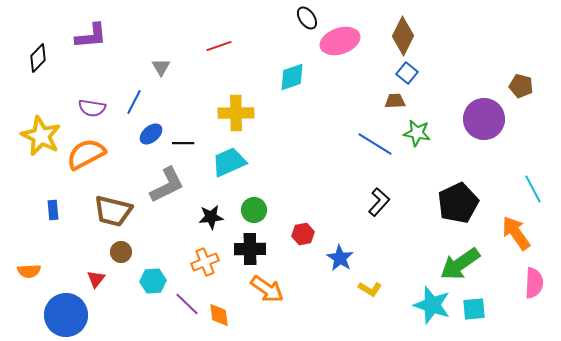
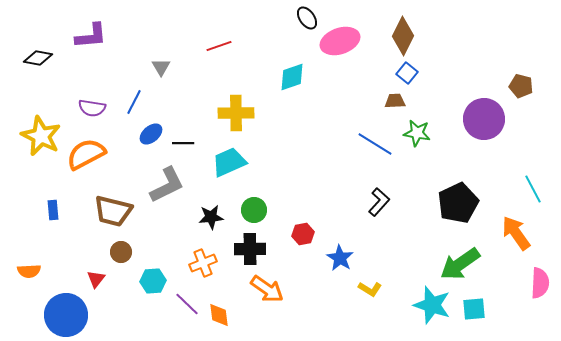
black diamond at (38, 58): rotated 56 degrees clockwise
orange cross at (205, 262): moved 2 px left, 1 px down
pink semicircle at (534, 283): moved 6 px right
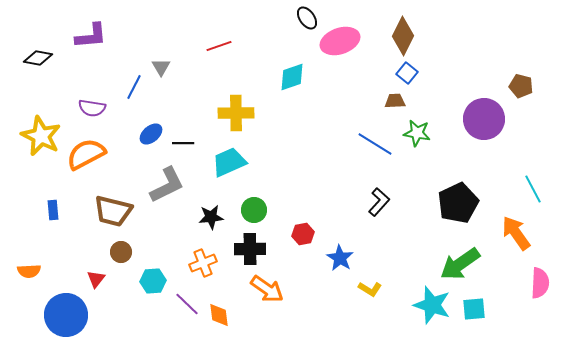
blue line at (134, 102): moved 15 px up
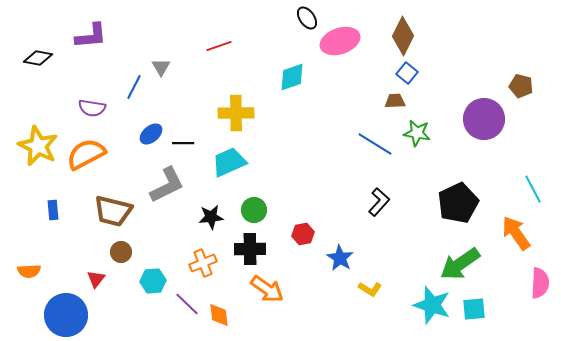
yellow star at (41, 136): moved 3 px left, 10 px down
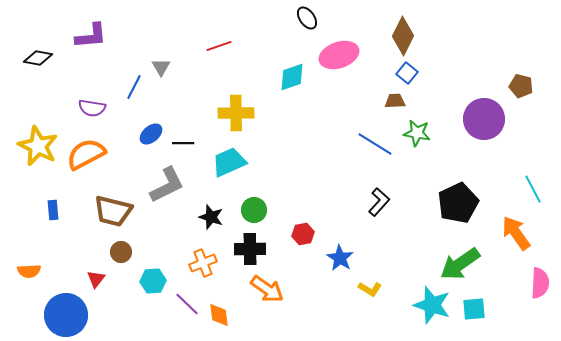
pink ellipse at (340, 41): moved 1 px left, 14 px down
black star at (211, 217): rotated 25 degrees clockwise
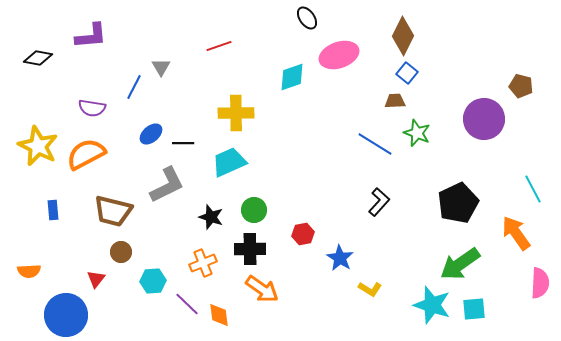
green star at (417, 133): rotated 12 degrees clockwise
orange arrow at (267, 289): moved 5 px left
